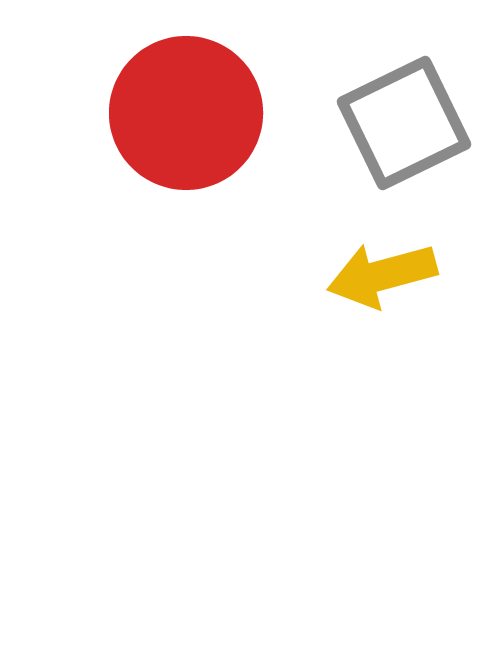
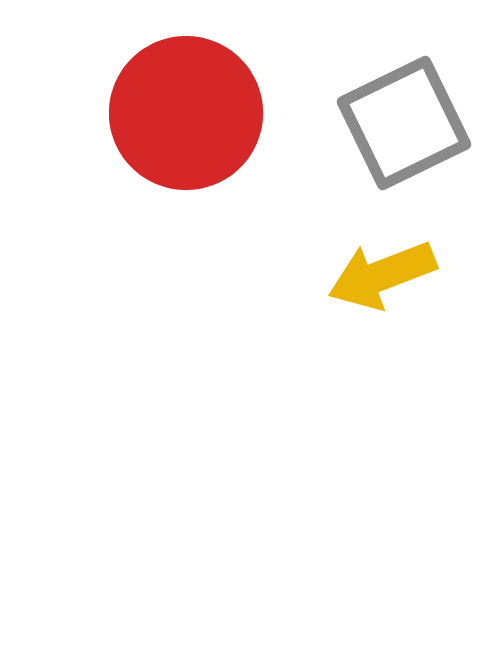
yellow arrow: rotated 6 degrees counterclockwise
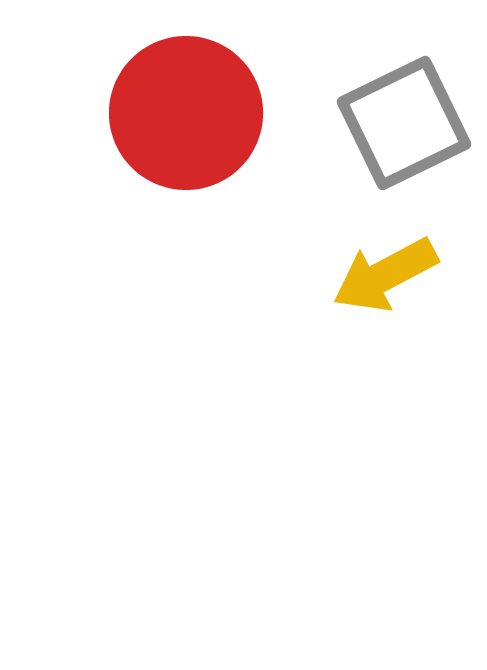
yellow arrow: moved 3 px right; rotated 7 degrees counterclockwise
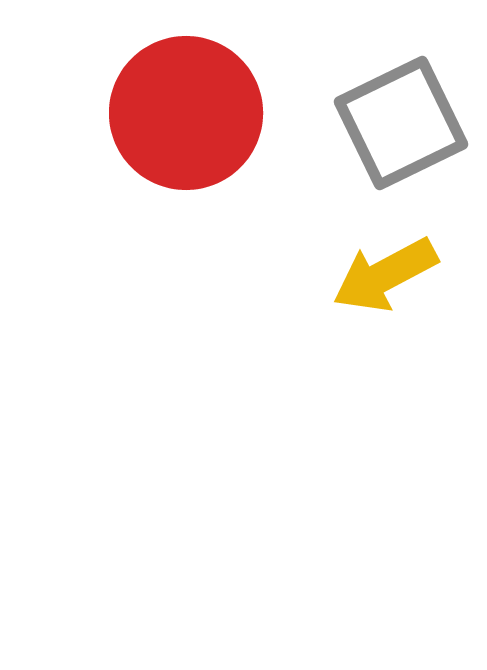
gray square: moved 3 px left
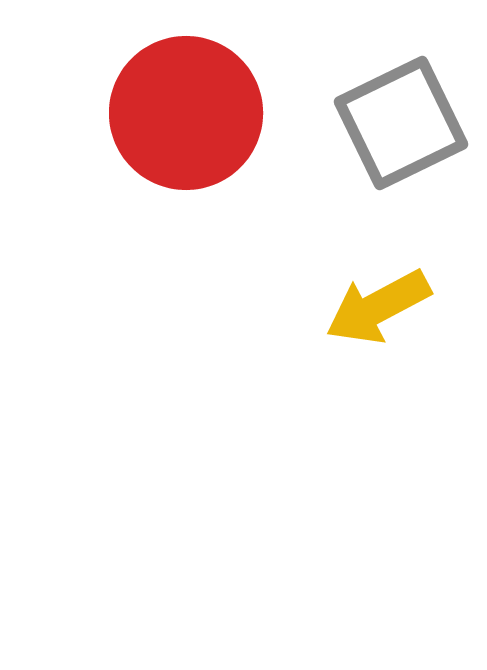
yellow arrow: moved 7 px left, 32 px down
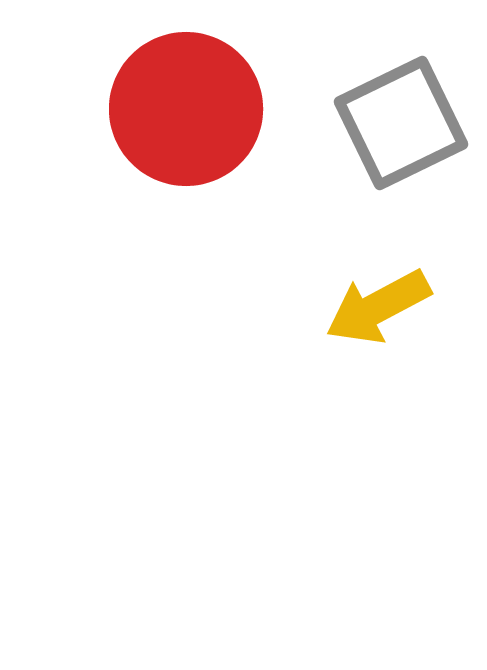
red circle: moved 4 px up
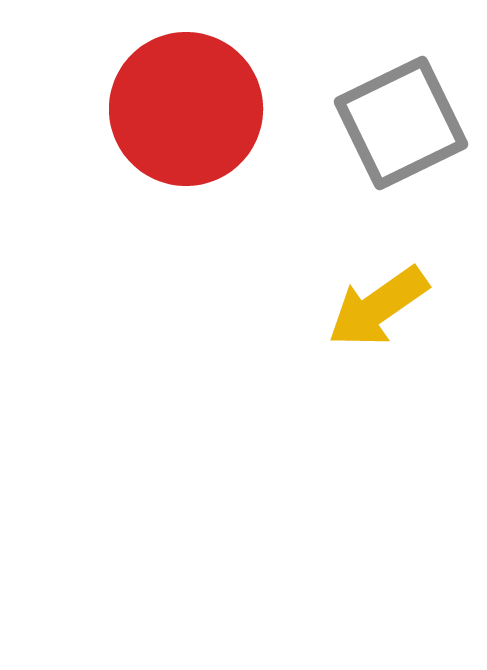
yellow arrow: rotated 7 degrees counterclockwise
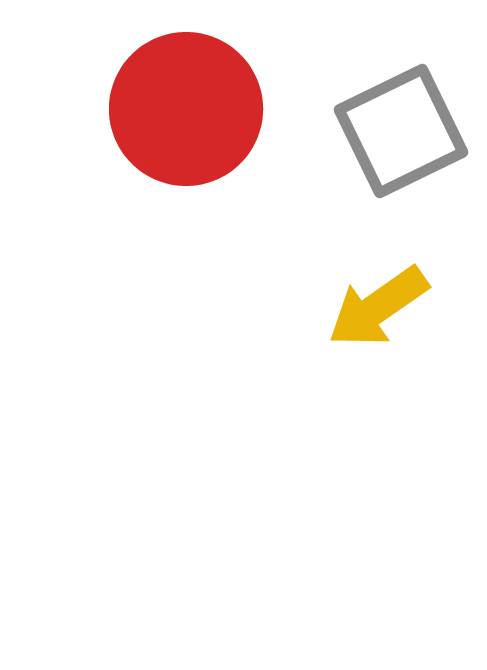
gray square: moved 8 px down
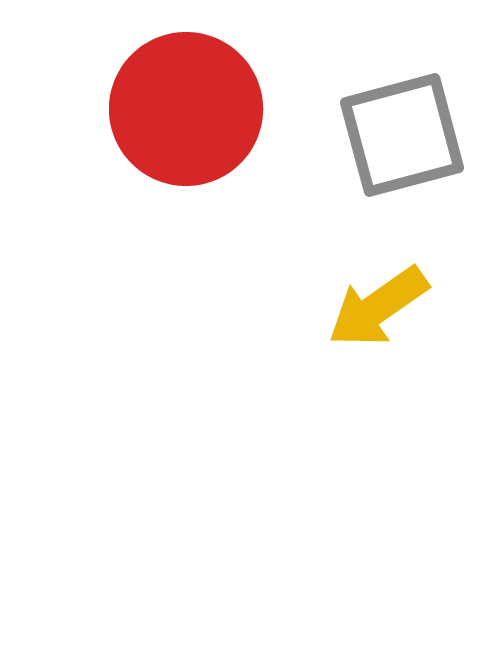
gray square: moved 1 px right, 4 px down; rotated 11 degrees clockwise
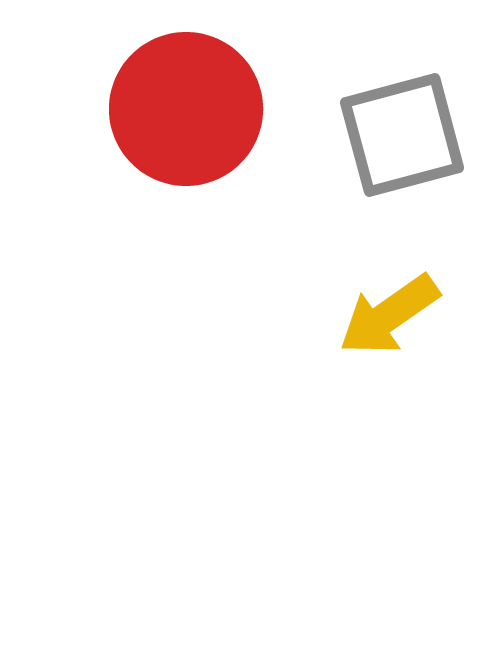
yellow arrow: moved 11 px right, 8 px down
